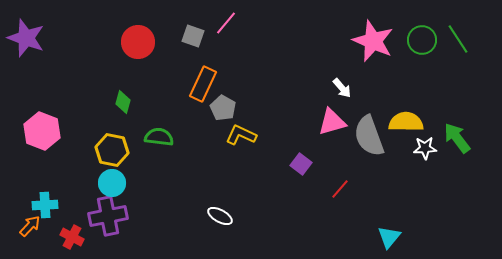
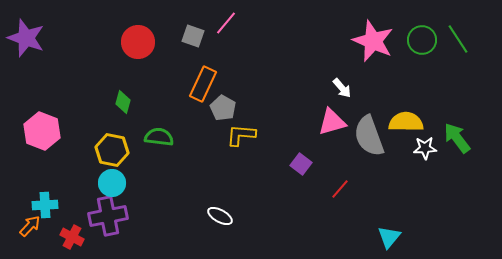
yellow L-shape: rotated 20 degrees counterclockwise
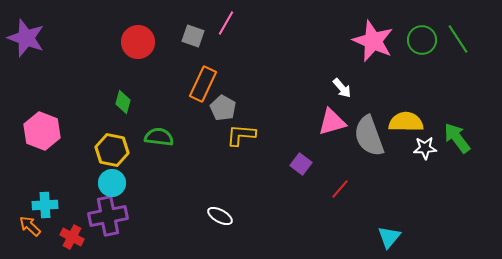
pink line: rotated 10 degrees counterclockwise
orange arrow: rotated 90 degrees counterclockwise
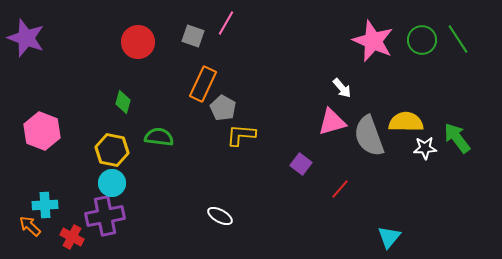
purple cross: moved 3 px left
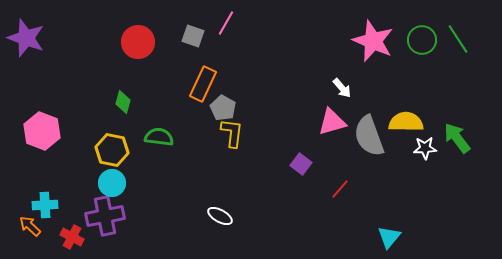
yellow L-shape: moved 9 px left, 2 px up; rotated 92 degrees clockwise
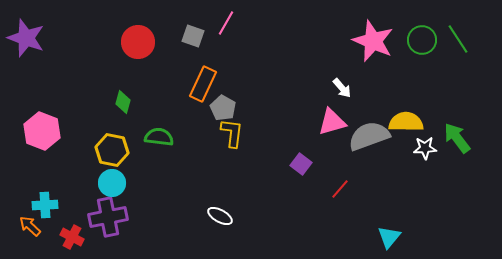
gray semicircle: rotated 90 degrees clockwise
purple cross: moved 3 px right, 1 px down
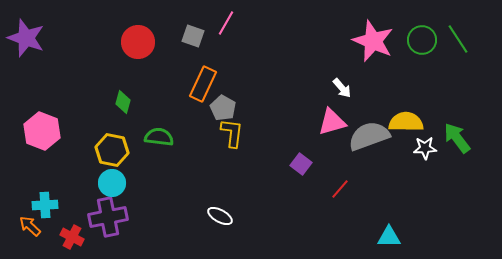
cyan triangle: rotated 50 degrees clockwise
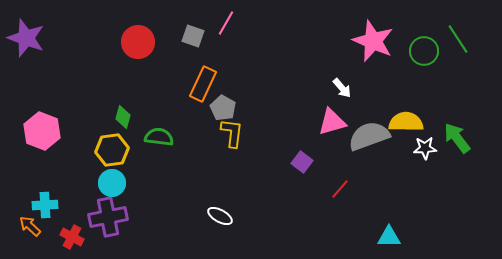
green circle: moved 2 px right, 11 px down
green diamond: moved 15 px down
yellow hexagon: rotated 20 degrees counterclockwise
purple square: moved 1 px right, 2 px up
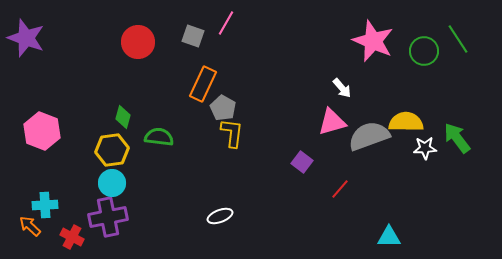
white ellipse: rotated 50 degrees counterclockwise
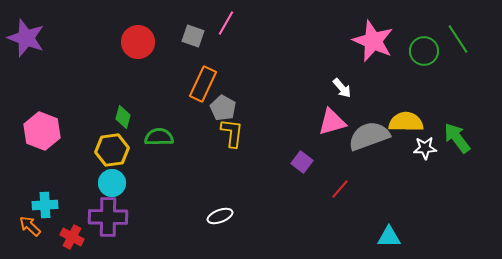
green semicircle: rotated 8 degrees counterclockwise
purple cross: rotated 12 degrees clockwise
